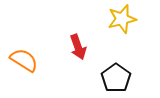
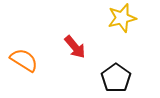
yellow star: moved 1 px up
red arrow: moved 3 px left; rotated 20 degrees counterclockwise
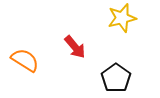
orange semicircle: moved 1 px right
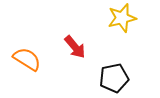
orange semicircle: moved 2 px right, 1 px up
black pentagon: moved 2 px left; rotated 24 degrees clockwise
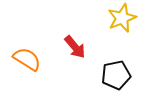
yellow star: rotated 8 degrees counterclockwise
black pentagon: moved 2 px right, 3 px up
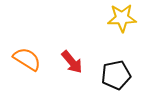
yellow star: rotated 20 degrees clockwise
red arrow: moved 3 px left, 15 px down
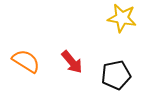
yellow star: rotated 12 degrees clockwise
orange semicircle: moved 1 px left, 2 px down
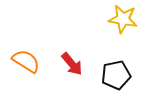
yellow star: moved 1 px right, 1 px down
red arrow: moved 2 px down
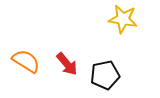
red arrow: moved 5 px left
black pentagon: moved 11 px left
